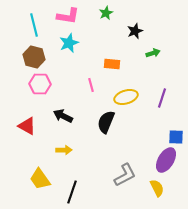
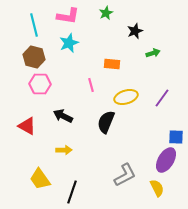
purple line: rotated 18 degrees clockwise
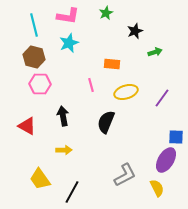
green arrow: moved 2 px right, 1 px up
yellow ellipse: moved 5 px up
black arrow: rotated 54 degrees clockwise
black line: rotated 10 degrees clockwise
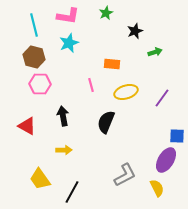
blue square: moved 1 px right, 1 px up
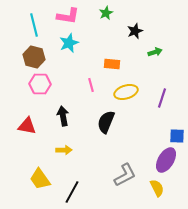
purple line: rotated 18 degrees counterclockwise
red triangle: rotated 18 degrees counterclockwise
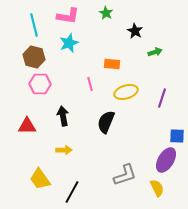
green star: rotated 16 degrees counterclockwise
black star: rotated 21 degrees counterclockwise
pink line: moved 1 px left, 1 px up
red triangle: rotated 12 degrees counterclockwise
gray L-shape: rotated 10 degrees clockwise
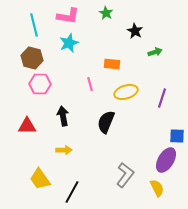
brown hexagon: moved 2 px left, 1 px down
gray L-shape: rotated 35 degrees counterclockwise
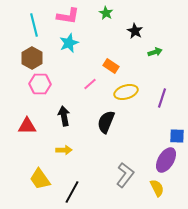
brown hexagon: rotated 15 degrees clockwise
orange rectangle: moved 1 px left, 2 px down; rotated 28 degrees clockwise
pink line: rotated 64 degrees clockwise
black arrow: moved 1 px right
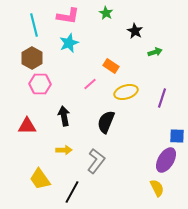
gray L-shape: moved 29 px left, 14 px up
